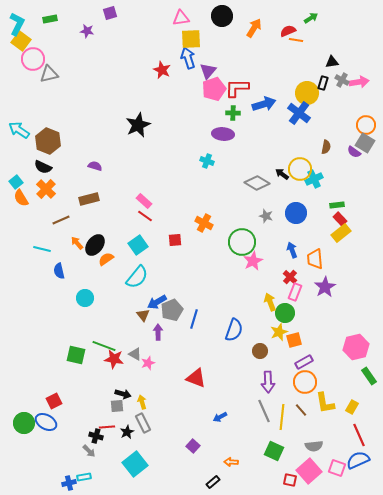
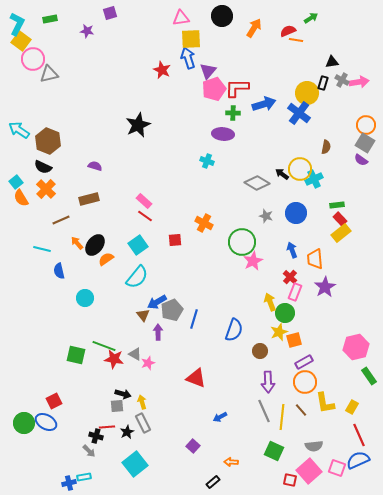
purple semicircle at (354, 152): moved 7 px right, 8 px down
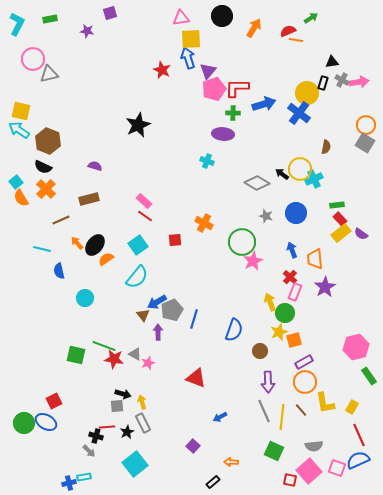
yellow square at (21, 41): moved 70 px down; rotated 24 degrees counterclockwise
purple semicircle at (361, 160): moved 74 px down
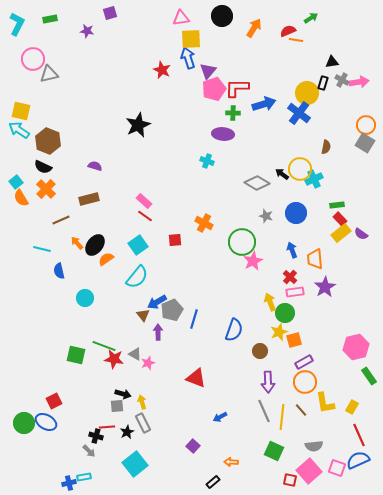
pink rectangle at (295, 292): rotated 60 degrees clockwise
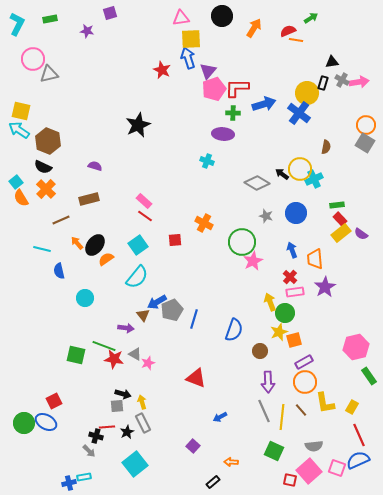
purple arrow at (158, 332): moved 32 px left, 4 px up; rotated 98 degrees clockwise
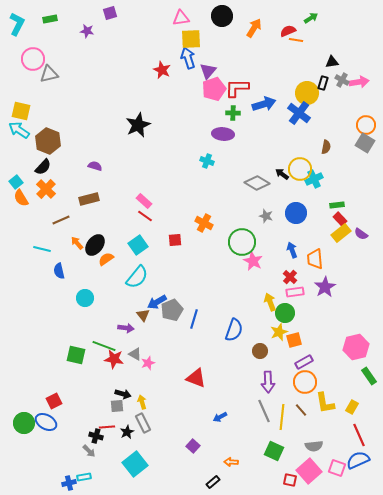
black semicircle at (43, 167): rotated 72 degrees counterclockwise
pink star at (253, 261): rotated 18 degrees counterclockwise
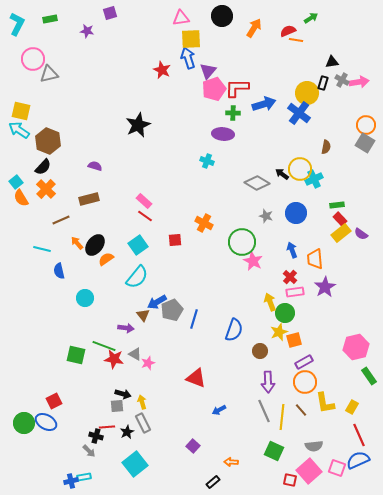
blue arrow at (220, 417): moved 1 px left, 7 px up
blue cross at (69, 483): moved 2 px right, 2 px up
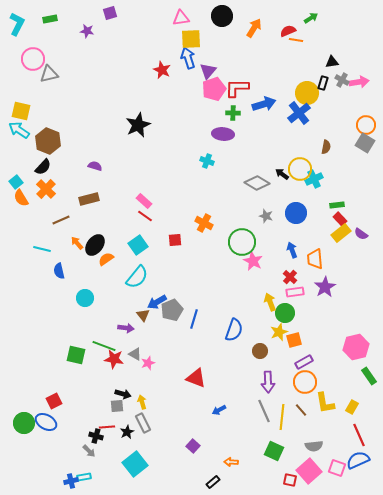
blue cross at (299, 113): rotated 15 degrees clockwise
